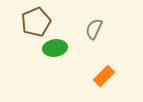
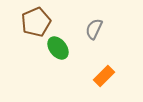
green ellipse: moved 3 px right; rotated 60 degrees clockwise
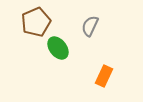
gray semicircle: moved 4 px left, 3 px up
orange rectangle: rotated 20 degrees counterclockwise
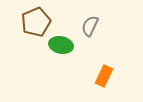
green ellipse: moved 3 px right, 3 px up; rotated 40 degrees counterclockwise
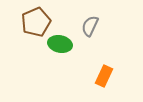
green ellipse: moved 1 px left, 1 px up
